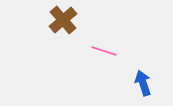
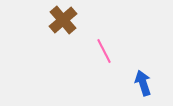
pink line: rotated 45 degrees clockwise
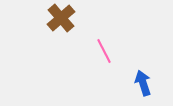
brown cross: moved 2 px left, 2 px up
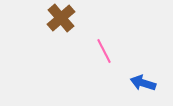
blue arrow: rotated 55 degrees counterclockwise
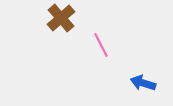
pink line: moved 3 px left, 6 px up
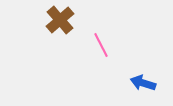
brown cross: moved 1 px left, 2 px down
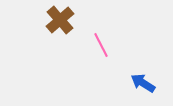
blue arrow: rotated 15 degrees clockwise
